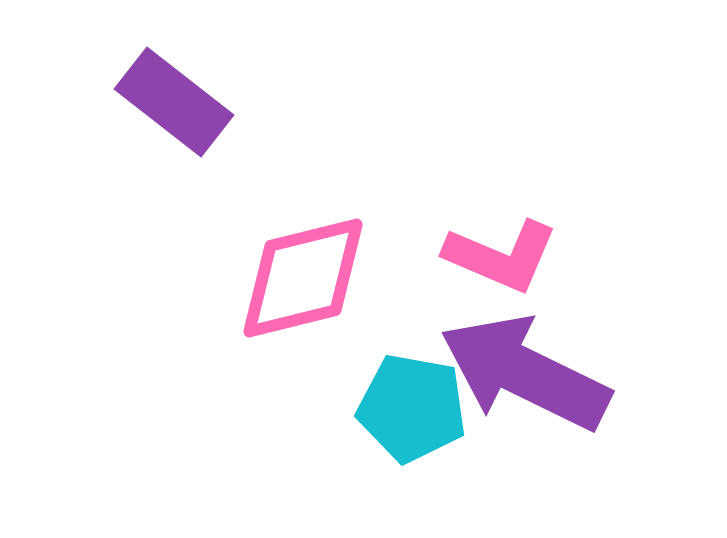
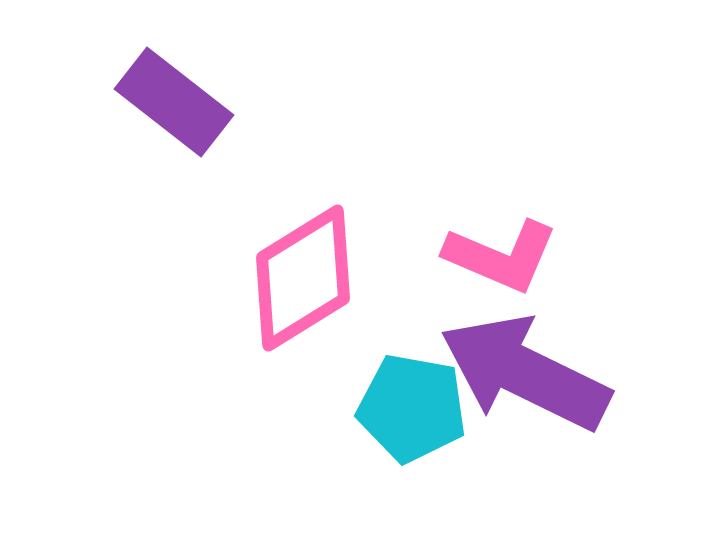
pink diamond: rotated 18 degrees counterclockwise
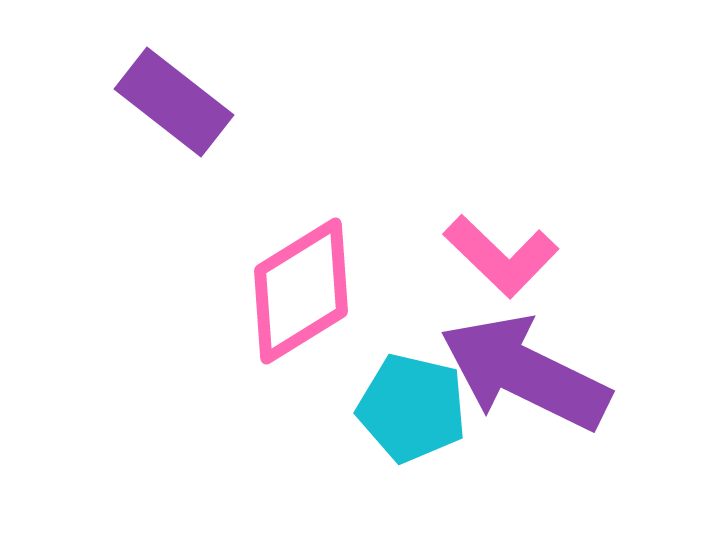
pink L-shape: rotated 21 degrees clockwise
pink diamond: moved 2 px left, 13 px down
cyan pentagon: rotated 3 degrees clockwise
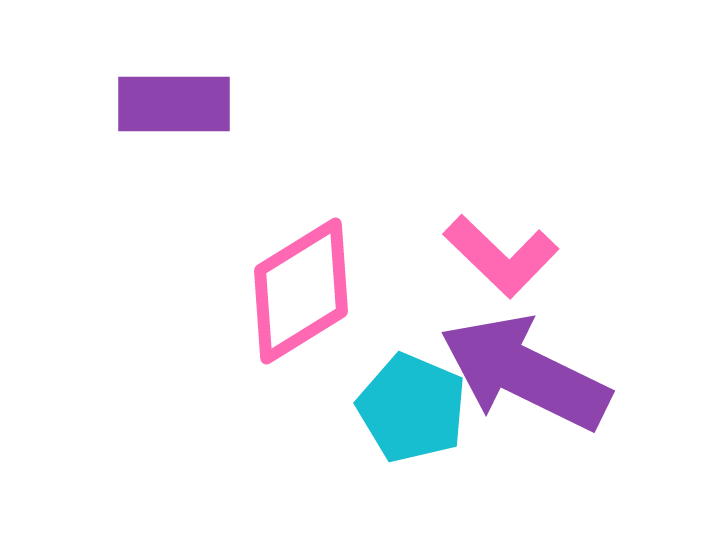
purple rectangle: moved 2 px down; rotated 38 degrees counterclockwise
cyan pentagon: rotated 10 degrees clockwise
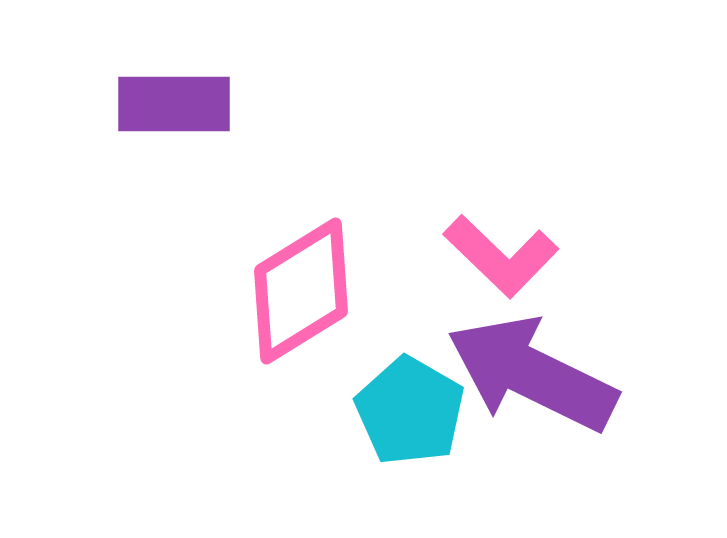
purple arrow: moved 7 px right, 1 px down
cyan pentagon: moved 2 px left, 3 px down; rotated 7 degrees clockwise
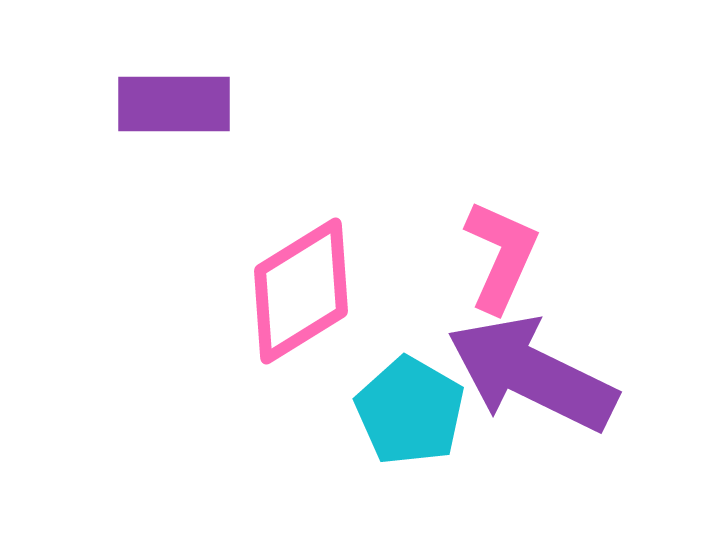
pink L-shape: rotated 110 degrees counterclockwise
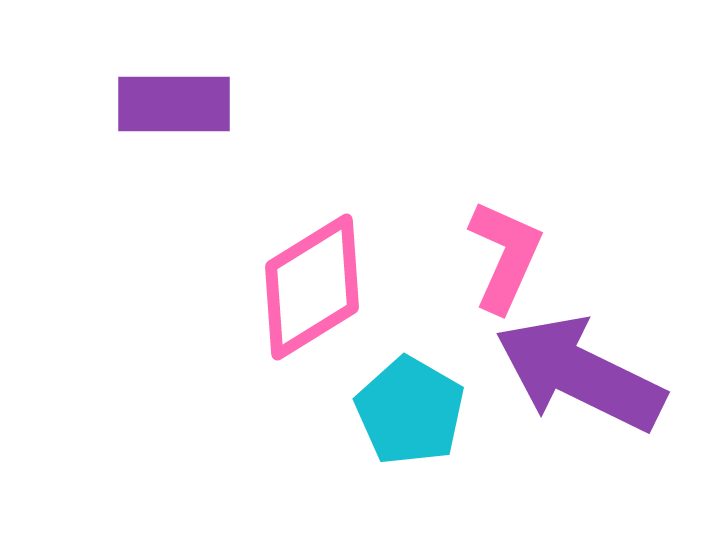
pink L-shape: moved 4 px right
pink diamond: moved 11 px right, 4 px up
purple arrow: moved 48 px right
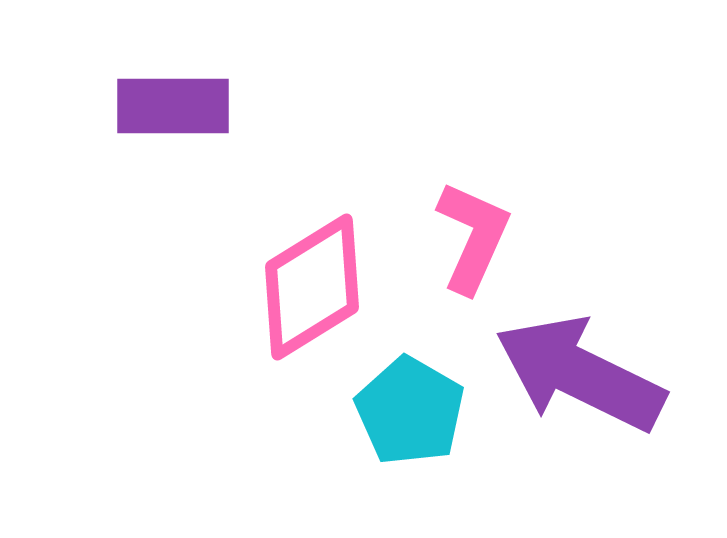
purple rectangle: moved 1 px left, 2 px down
pink L-shape: moved 32 px left, 19 px up
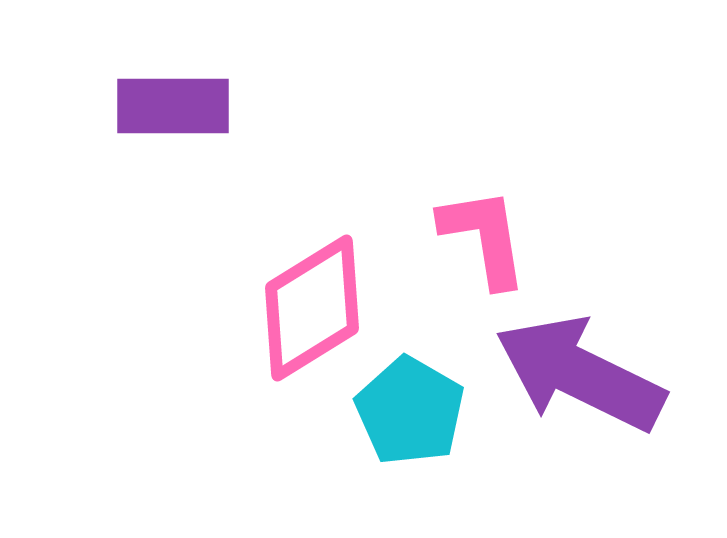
pink L-shape: moved 11 px right; rotated 33 degrees counterclockwise
pink diamond: moved 21 px down
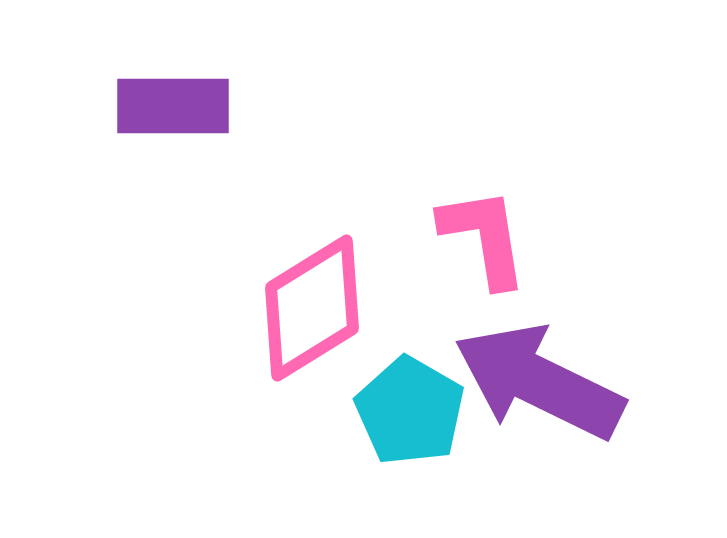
purple arrow: moved 41 px left, 8 px down
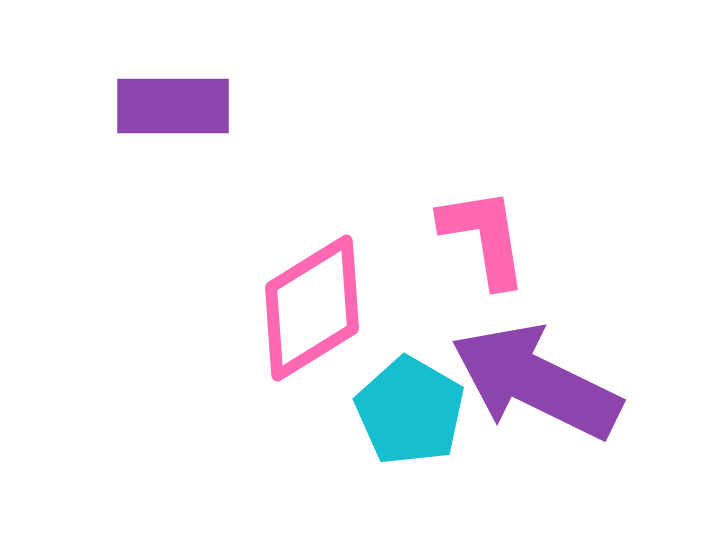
purple arrow: moved 3 px left
